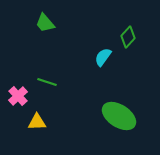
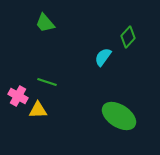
pink cross: rotated 18 degrees counterclockwise
yellow triangle: moved 1 px right, 12 px up
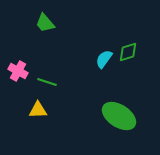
green diamond: moved 15 px down; rotated 30 degrees clockwise
cyan semicircle: moved 1 px right, 2 px down
pink cross: moved 25 px up
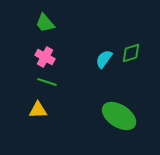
green diamond: moved 3 px right, 1 px down
pink cross: moved 27 px right, 14 px up
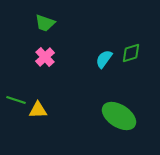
green trapezoid: rotated 30 degrees counterclockwise
pink cross: rotated 18 degrees clockwise
green line: moved 31 px left, 18 px down
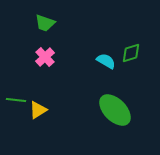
cyan semicircle: moved 2 px right, 2 px down; rotated 84 degrees clockwise
green line: rotated 12 degrees counterclockwise
yellow triangle: rotated 30 degrees counterclockwise
green ellipse: moved 4 px left, 6 px up; rotated 12 degrees clockwise
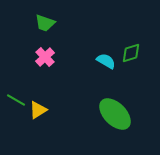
green line: rotated 24 degrees clockwise
green ellipse: moved 4 px down
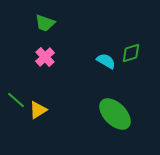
green line: rotated 12 degrees clockwise
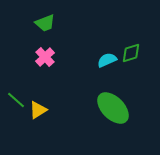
green trapezoid: rotated 40 degrees counterclockwise
cyan semicircle: moved 1 px right, 1 px up; rotated 54 degrees counterclockwise
green ellipse: moved 2 px left, 6 px up
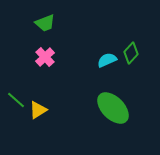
green diamond: rotated 30 degrees counterclockwise
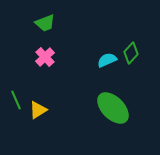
green line: rotated 24 degrees clockwise
